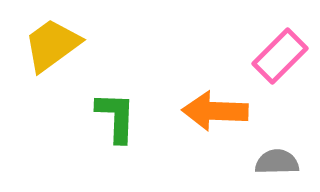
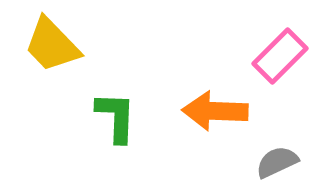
yellow trapezoid: rotated 98 degrees counterclockwise
gray semicircle: rotated 24 degrees counterclockwise
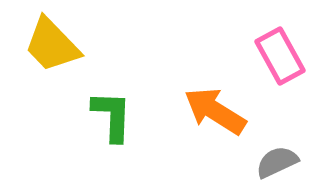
pink rectangle: rotated 74 degrees counterclockwise
orange arrow: rotated 30 degrees clockwise
green L-shape: moved 4 px left, 1 px up
